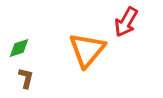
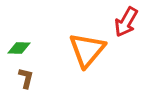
green diamond: rotated 20 degrees clockwise
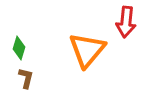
red arrow: rotated 24 degrees counterclockwise
green diamond: rotated 75 degrees counterclockwise
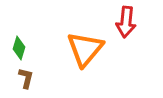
orange triangle: moved 2 px left, 1 px up
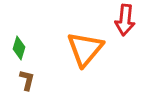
red arrow: moved 1 px left, 2 px up
brown L-shape: moved 1 px right, 2 px down
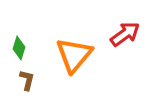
red arrow: moved 14 px down; rotated 132 degrees counterclockwise
orange triangle: moved 11 px left, 6 px down
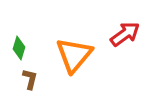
brown L-shape: moved 3 px right, 1 px up
